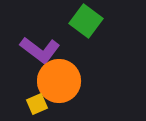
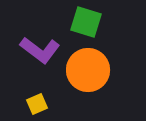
green square: moved 1 px down; rotated 20 degrees counterclockwise
orange circle: moved 29 px right, 11 px up
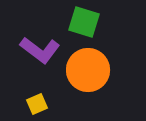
green square: moved 2 px left
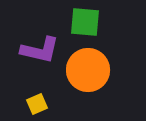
green square: moved 1 px right; rotated 12 degrees counterclockwise
purple L-shape: rotated 24 degrees counterclockwise
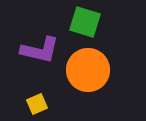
green square: rotated 12 degrees clockwise
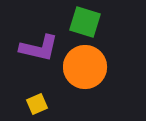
purple L-shape: moved 1 px left, 2 px up
orange circle: moved 3 px left, 3 px up
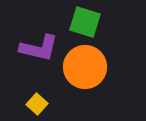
yellow square: rotated 25 degrees counterclockwise
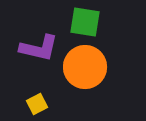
green square: rotated 8 degrees counterclockwise
yellow square: rotated 20 degrees clockwise
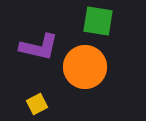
green square: moved 13 px right, 1 px up
purple L-shape: moved 1 px up
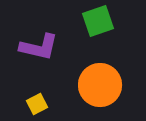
green square: rotated 28 degrees counterclockwise
orange circle: moved 15 px right, 18 px down
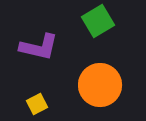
green square: rotated 12 degrees counterclockwise
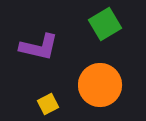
green square: moved 7 px right, 3 px down
yellow square: moved 11 px right
